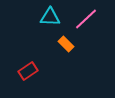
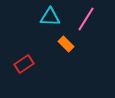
pink line: rotated 15 degrees counterclockwise
red rectangle: moved 4 px left, 7 px up
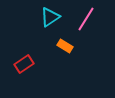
cyan triangle: rotated 35 degrees counterclockwise
orange rectangle: moved 1 px left, 2 px down; rotated 14 degrees counterclockwise
